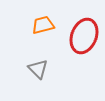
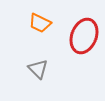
orange trapezoid: moved 3 px left, 2 px up; rotated 140 degrees counterclockwise
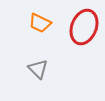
red ellipse: moved 9 px up
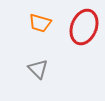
orange trapezoid: rotated 10 degrees counterclockwise
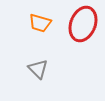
red ellipse: moved 1 px left, 3 px up
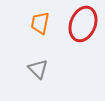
orange trapezoid: rotated 85 degrees clockwise
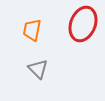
orange trapezoid: moved 8 px left, 7 px down
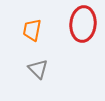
red ellipse: rotated 16 degrees counterclockwise
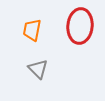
red ellipse: moved 3 px left, 2 px down
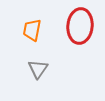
gray triangle: rotated 20 degrees clockwise
